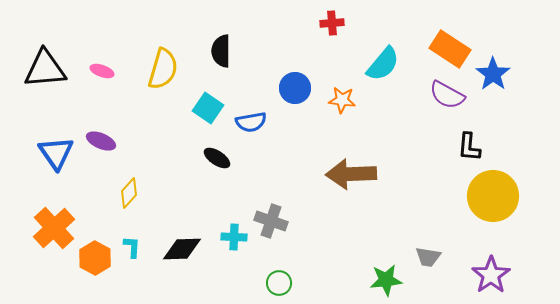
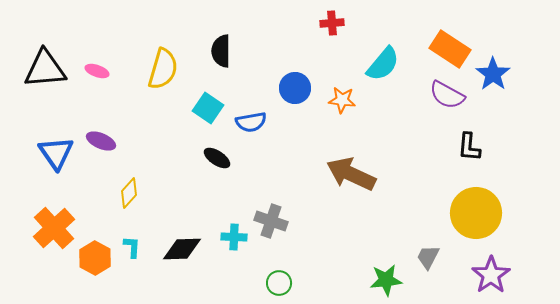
pink ellipse: moved 5 px left
brown arrow: rotated 27 degrees clockwise
yellow circle: moved 17 px left, 17 px down
gray trapezoid: rotated 108 degrees clockwise
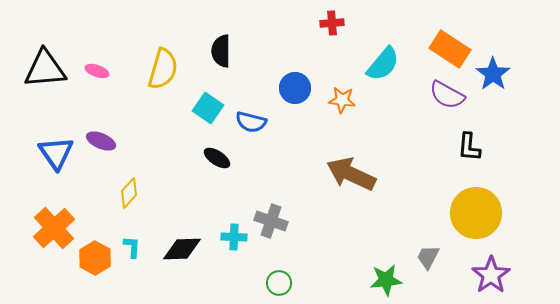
blue semicircle: rotated 24 degrees clockwise
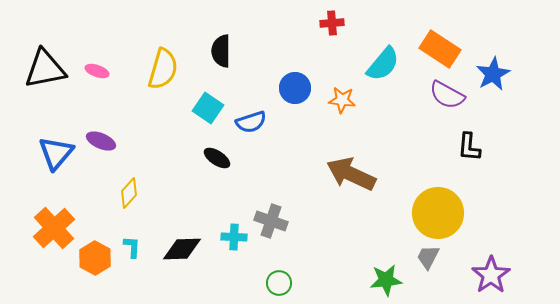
orange rectangle: moved 10 px left
black triangle: rotated 6 degrees counterclockwise
blue star: rotated 8 degrees clockwise
blue semicircle: rotated 32 degrees counterclockwise
blue triangle: rotated 15 degrees clockwise
yellow circle: moved 38 px left
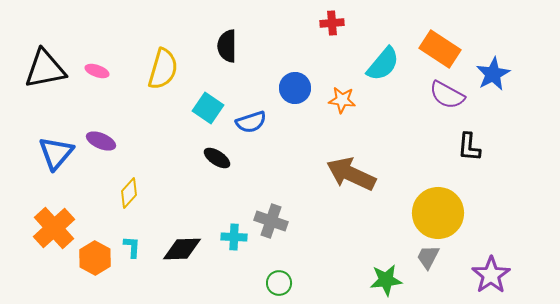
black semicircle: moved 6 px right, 5 px up
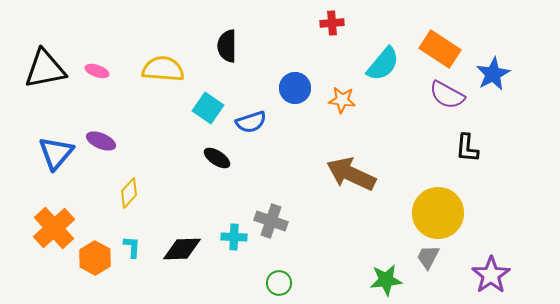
yellow semicircle: rotated 102 degrees counterclockwise
black L-shape: moved 2 px left, 1 px down
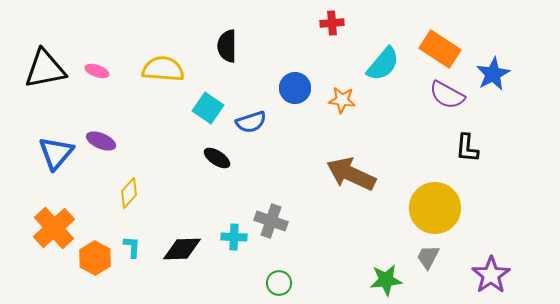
yellow circle: moved 3 px left, 5 px up
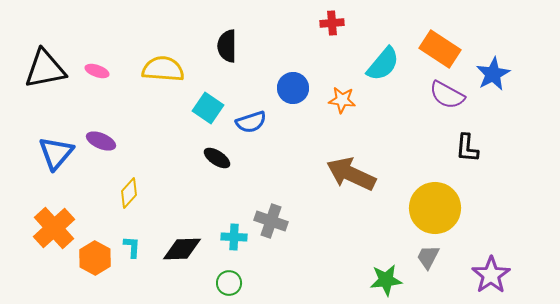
blue circle: moved 2 px left
green circle: moved 50 px left
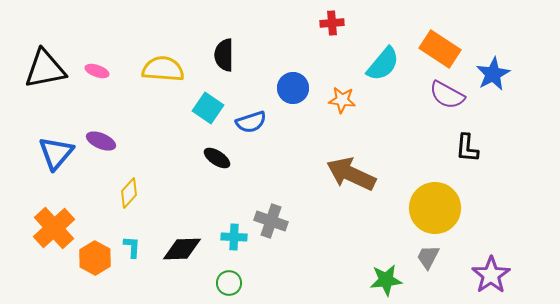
black semicircle: moved 3 px left, 9 px down
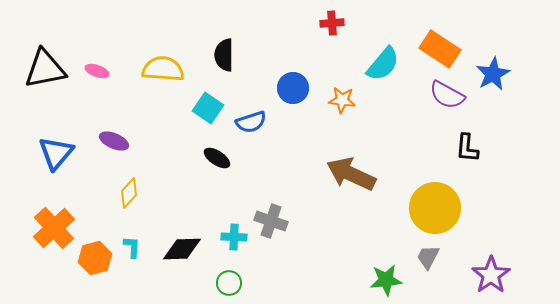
purple ellipse: moved 13 px right
orange hexagon: rotated 16 degrees clockwise
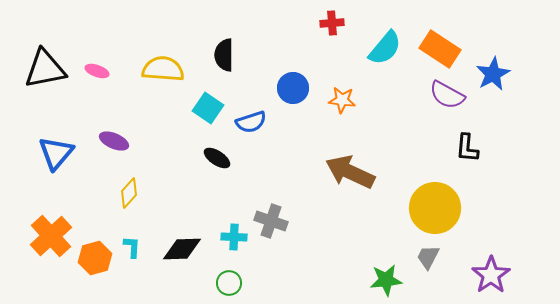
cyan semicircle: moved 2 px right, 16 px up
brown arrow: moved 1 px left, 2 px up
orange cross: moved 3 px left, 8 px down
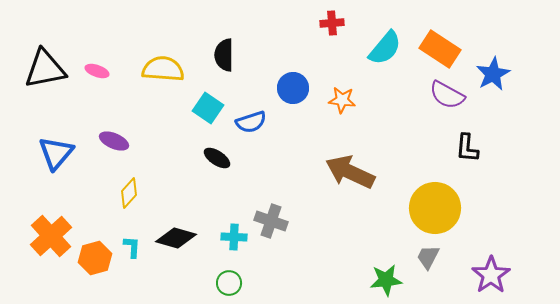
black diamond: moved 6 px left, 11 px up; rotated 18 degrees clockwise
